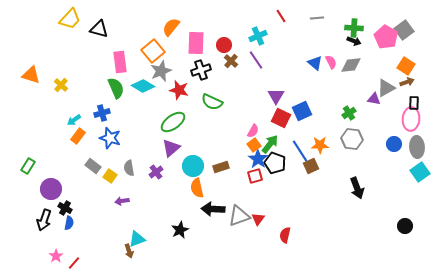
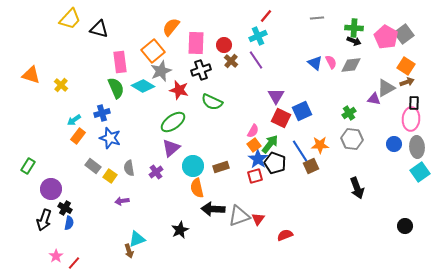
red line at (281, 16): moved 15 px left; rotated 72 degrees clockwise
gray square at (404, 30): moved 4 px down
red semicircle at (285, 235): rotated 56 degrees clockwise
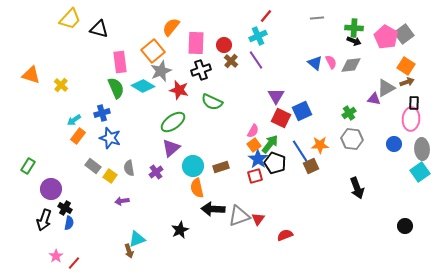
gray ellipse at (417, 147): moved 5 px right, 2 px down
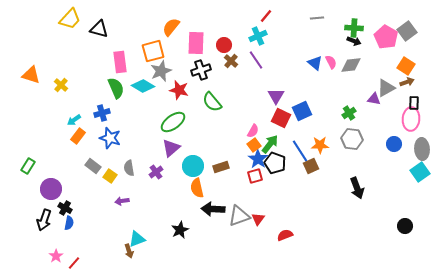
gray square at (404, 34): moved 3 px right, 3 px up
orange square at (153, 51): rotated 25 degrees clockwise
green semicircle at (212, 102): rotated 25 degrees clockwise
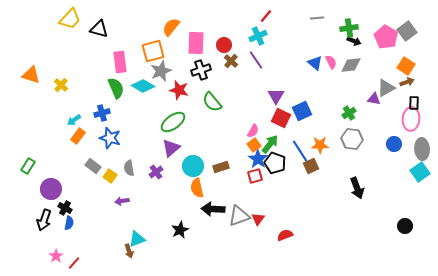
green cross at (354, 28): moved 5 px left; rotated 12 degrees counterclockwise
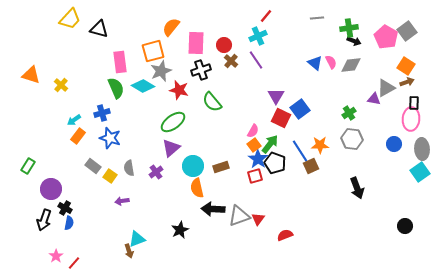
blue square at (302, 111): moved 2 px left, 2 px up; rotated 12 degrees counterclockwise
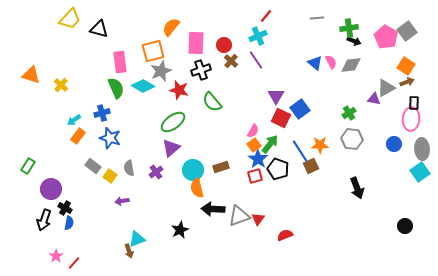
black pentagon at (275, 163): moved 3 px right, 6 px down
cyan circle at (193, 166): moved 4 px down
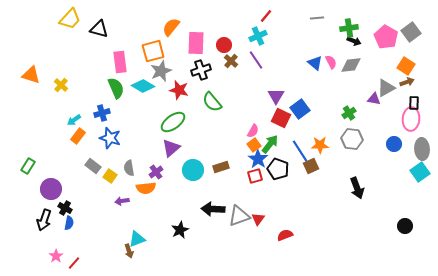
gray square at (407, 31): moved 4 px right, 1 px down
orange semicircle at (197, 188): moved 51 px left; rotated 84 degrees counterclockwise
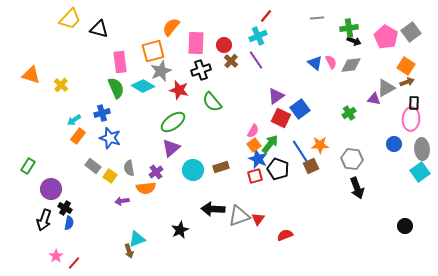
purple triangle at (276, 96): rotated 24 degrees clockwise
gray hexagon at (352, 139): moved 20 px down
blue star at (258, 159): rotated 12 degrees counterclockwise
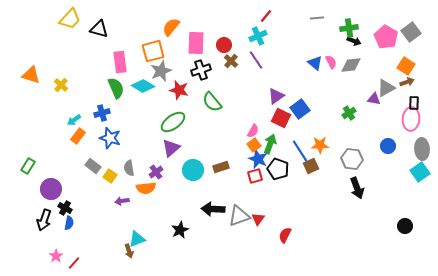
green arrow at (270, 144): rotated 18 degrees counterclockwise
blue circle at (394, 144): moved 6 px left, 2 px down
red semicircle at (285, 235): rotated 42 degrees counterclockwise
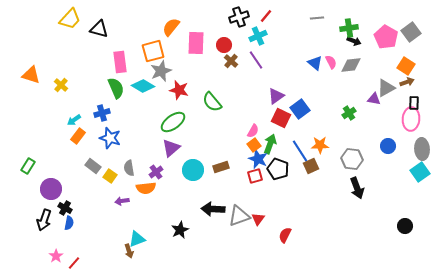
black cross at (201, 70): moved 38 px right, 53 px up
